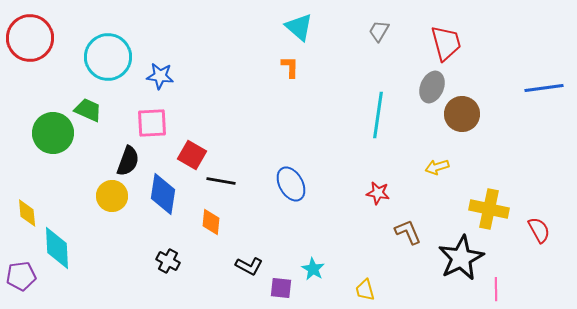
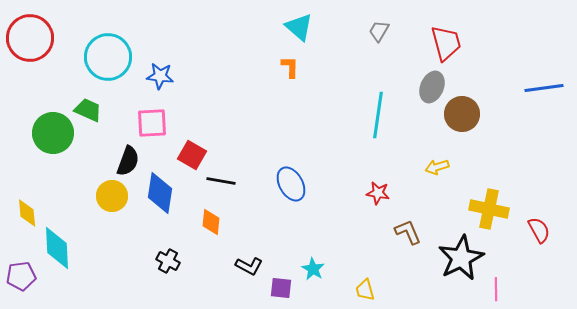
blue diamond: moved 3 px left, 1 px up
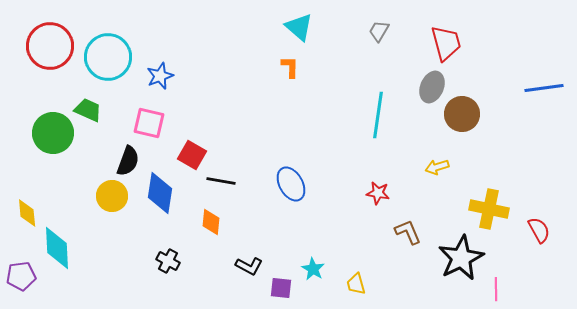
red circle: moved 20 px right, 8 px down
blue star: rotated 28 degrees counterclockwise
pink square: moved 3 px left; rotated 16 degrees clockwise
yellow trapezoid: moved 9 px left, 6 px up
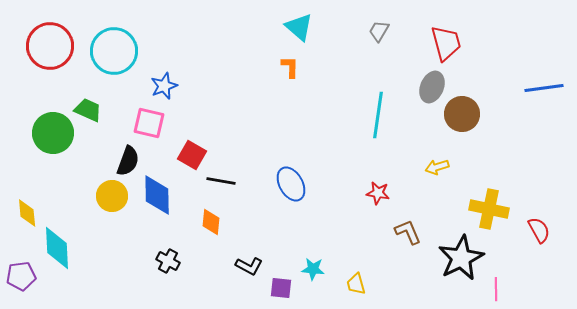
cyan circle: moved 6 px right, 6 px up
blue star: moved 4 px right, 10 px down
blue diamond: moved 3 px left, 2 px down; rotated 9 degrees counterclockwise
cyan star: rotated 25 degrees counterclockwise
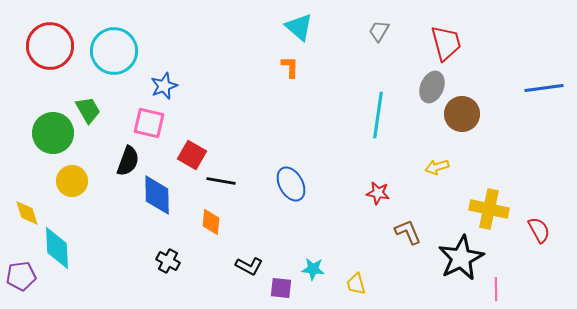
green trapezoid: rotated 36 degrees clockwise
yellow circle: moved 40 px left, 15 px up
yellow diamond: rotated 12 degrees counterclockwise
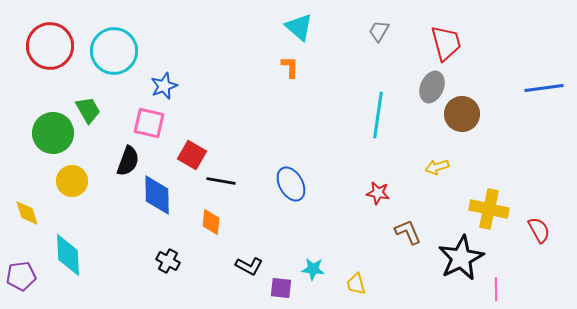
cyan diamond: moved 11 px right, 7 px down
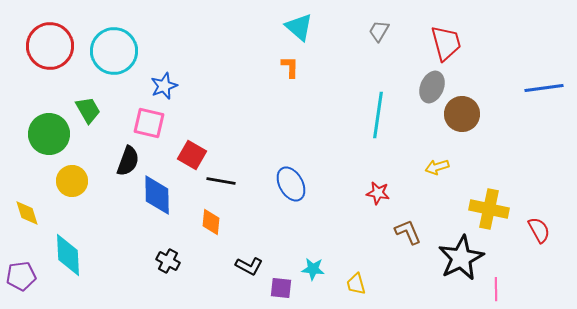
green circle: moved 4 px left, 1 px down
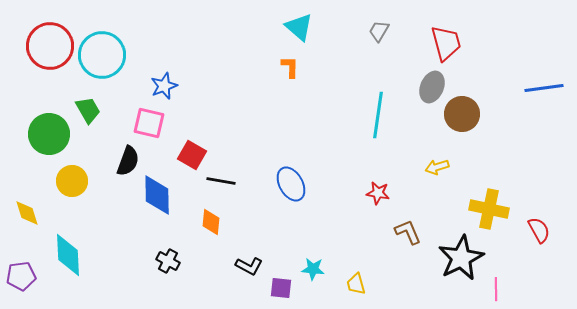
cyan circle: moved 12 px left, 4 px down
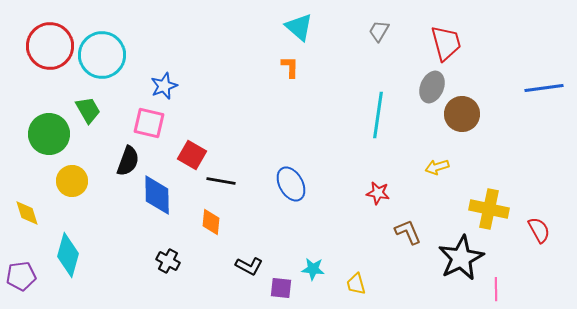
cyan diamond: rotated 18 degrees clockwise
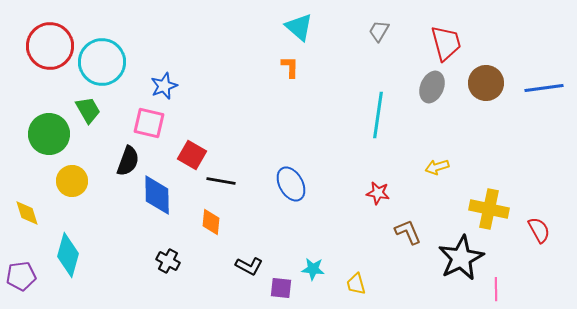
cyan circle: moved 7 px down
brown circle: moved 24 px right, 31 px up
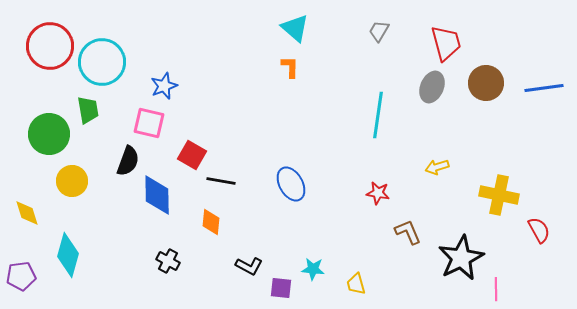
cyan triangle: moved 4 px left, 1 px down
green trapezoid: rotated 20 degrees clockwise
yellow cross: moved 10 px right, 14 px up
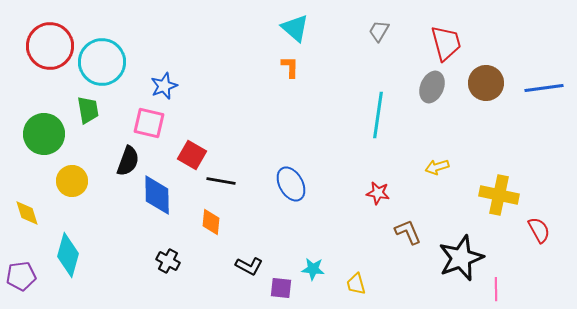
green circle: moved 5 px left
black star: rotated 6 degrees clockwise
